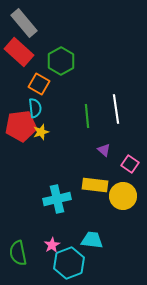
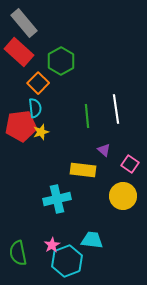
orange square: moved 1 px left, 1 px up; rotated 15 degrees clockwise
yellow rectangle: moved 12 px left, 15 px up
cyan hexagon: moved 2 px left, 2 px up
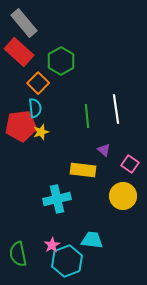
green semicircle: moved 1 px down
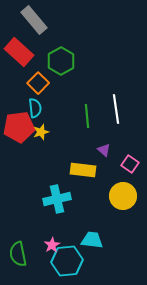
gray rectangle: moved 10 px right, 3 px up
red pentagon: moved 2 px left, 1 px down
cyan hexagon: rotated 16 degrees clockwise
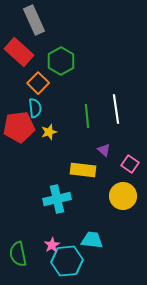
gray rectangle: rotated 16 degrees clockwise
yellow star: moved 8 px right
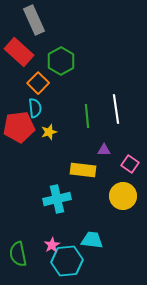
purple triangle: rotated 40 degrees counterclockwise
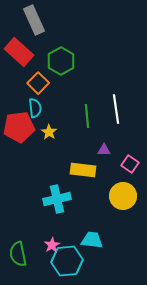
yellow star: rotated 21 degrees counterclockwise
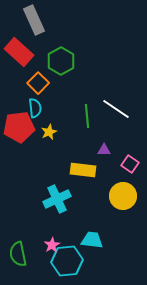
white line: rotated 48 degrees counterclockwise
yellow star: rotated 14 degrees clockwise
cyan cross: rotated 12 degrees counterclockwise
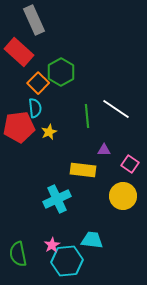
green hexagon: moved 11 px down
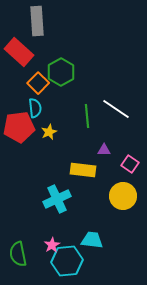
gray rectangle: moved 3 px right, 1 px down; rotated 20 degrees clockwise
